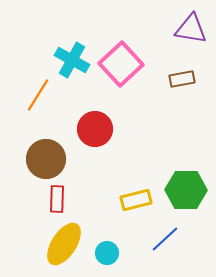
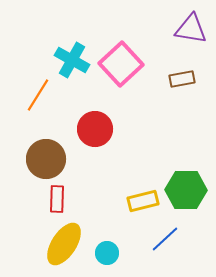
yellow rectangle: moved 7 px right, 1 px down
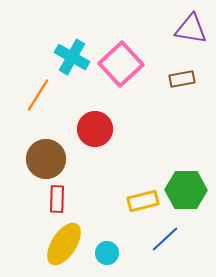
cyan cross: moved 3 px up
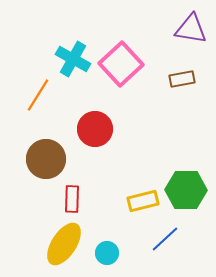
cyan cross: moved 1 px right, 2 px down
red rectangle: moved 15 px right
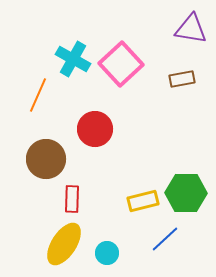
orange line: rotated 8 degrees counterclockwise
green hexagon: moved 3 px down
